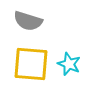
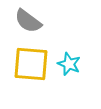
gray semicircle: rotated 20 degrees clockwise
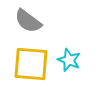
cyan star: moved 4 px up
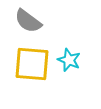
yellow square: moved 1 px right
